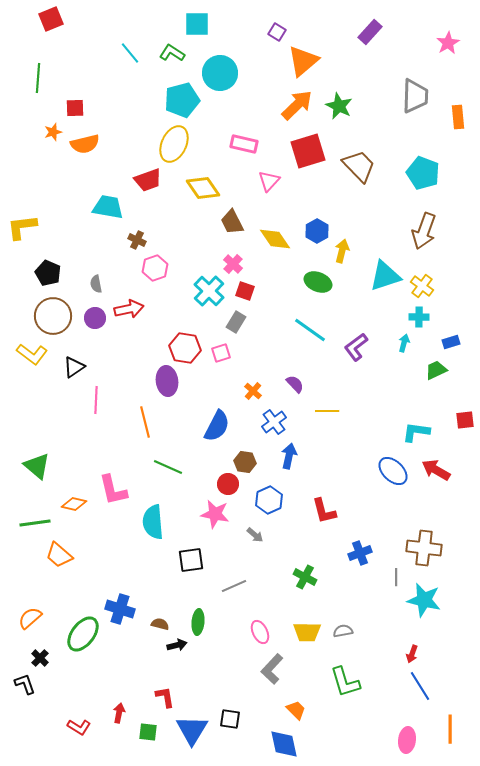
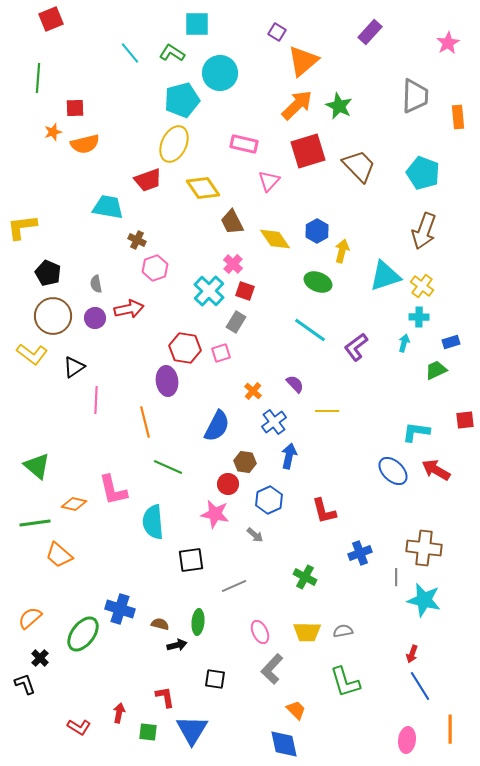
black square at (230, 719): moved 15 px left, 40 px up
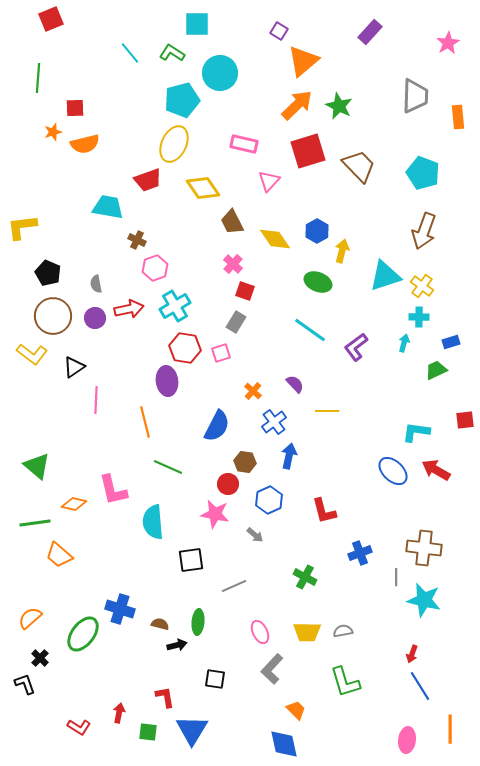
purple square at (277, 32): moved 2 px right, 1 px up
cyan cross at (209, 291): moved 34 px left, 15 px down; rotated 16 degrees clockwise
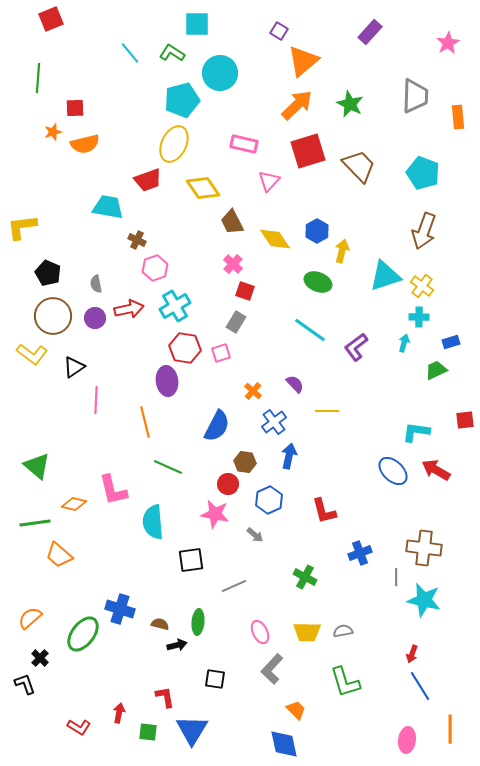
green star at (339, 106): moved 11 px right, 2 px up
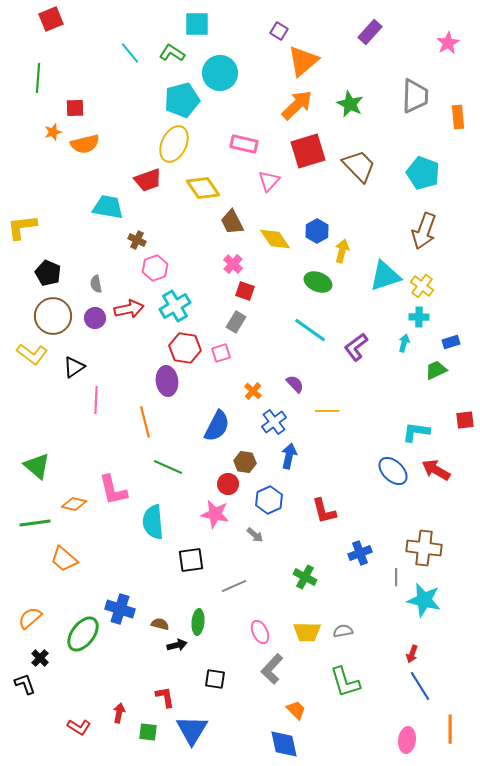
orange trapezoid at (59, 555): moved 5 px right, 4 px down
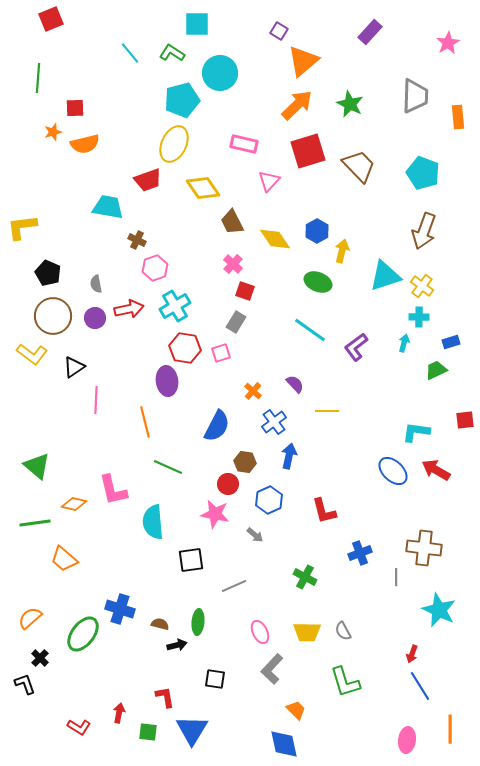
cyan star at (424, 600): moved 15 px right, 10 px down; rotated 12 degrees clockwise
gray semicircle at (343, 631): rotated 108 degrees counterclockwise
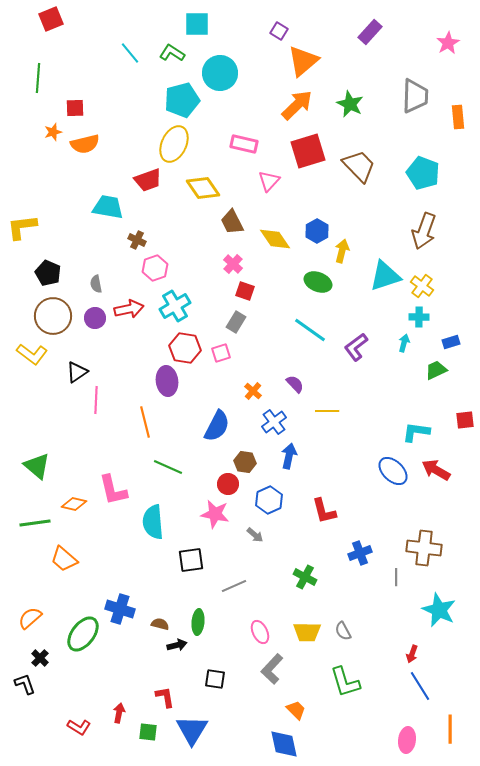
black triangle at (74, 367): moved 3 px right, 5 px down
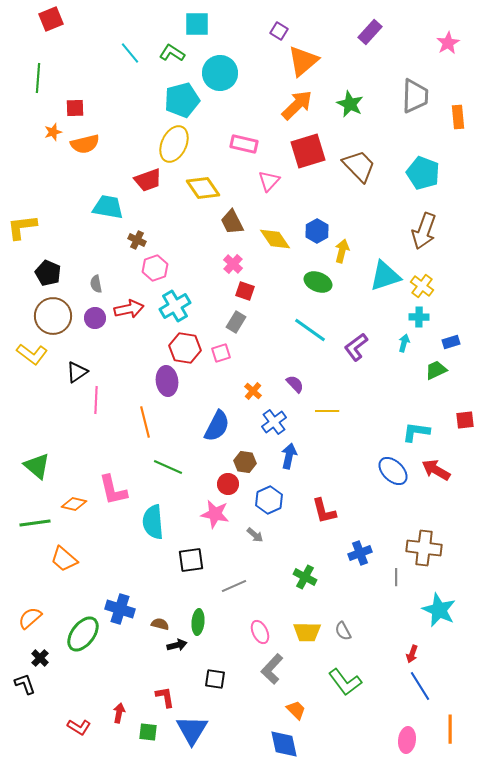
green L-shape at (345, 682): rotated 20 degrees counterclockwise
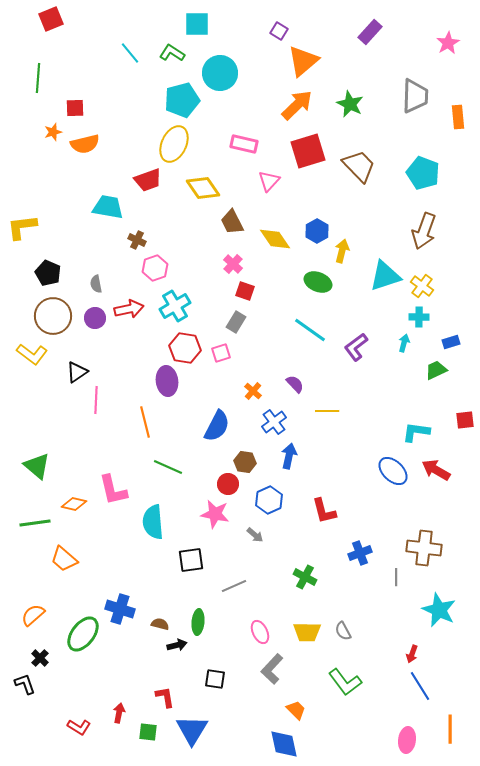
orange semicircle at (30, 618): moved 3 px right, 3 px up
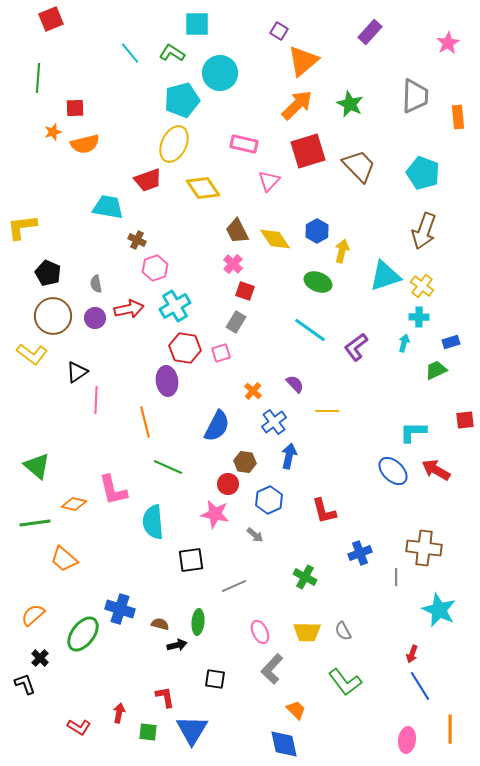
brown trapezoid at (232, 222): moved 5 px right, 9 px down
cyan L-shape at (416, 432): moved 3 px left; rotated 8 degrees counterclockwise
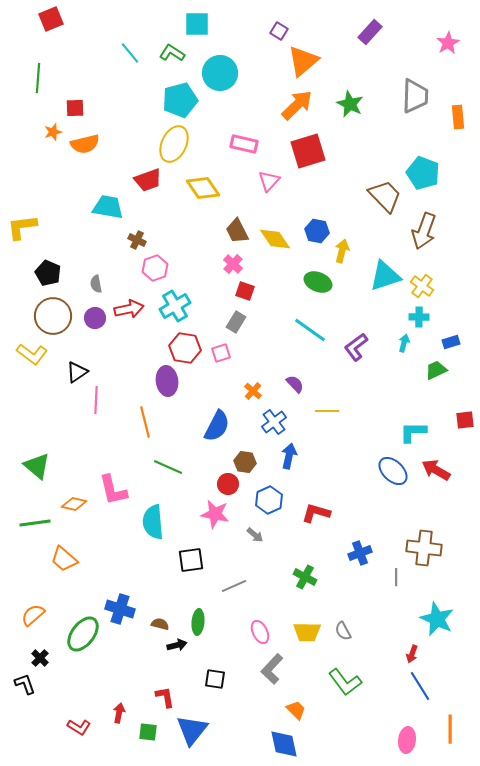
cyan pentagon at (182, 100): moved 2 px left
brown trapezoid at (359, 166): moved 26 px right, 30 px down
blue hexagon at (317, 231): rotated 20 degrees counterclockwise
red L-shape at (324, 511): moved 8 px left, 2 px down; rotated 120 degrees clockwise
cyan star at (439, 610): moved 2 px left, 9 px down
blue triangle at (192, 730): rotated 8 degrees clockwise
